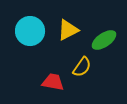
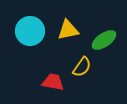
yellow triangle: rotated 15 degrees clockwise
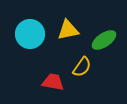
cyan circle: moved 3 px down
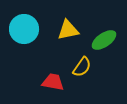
cyan circle: moved 6 px left, 5 px up
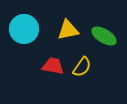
green ellipse: moved 4 px up; rotated 65 degrees clockwise
red trapezoid: moved 16 px up
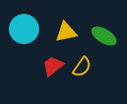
yellow triangle: moved 2 px left, 2 px down
red trapezoid: rotated 50 degrees counterclockwise
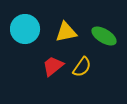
cyan circle: moved 1 px right
